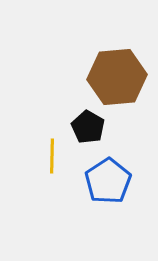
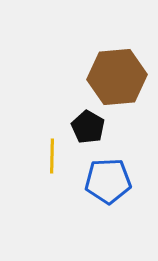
blue pentagon: rotated 30 degrees clockwise
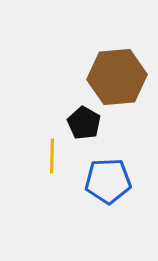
black pentagon: moved 4 px left, 4 px up
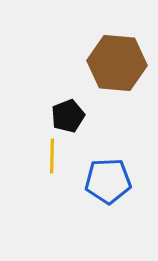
brown hexagon: moved 14 px up; rotated 10 degrees clockwise
black pentagon: moved 16 px left, 7 px up; rotated 20 degrees clockwise
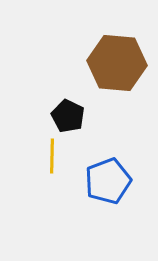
black pentagon: rotated 24 degrees counterclockwise
blue pentagon: rotated 18 degrees counterclockwise
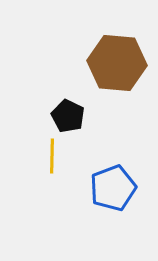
blue pentagon: moved 5 px right, 7 px down
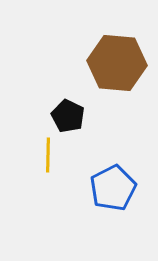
yellow line: moved 4 px left, 1 px up
blue pentagon: rotated 6 degrees counterclockwise
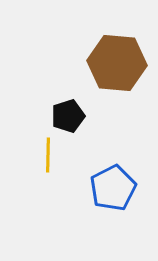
black pentagon: rotated 28 degrees clockwise
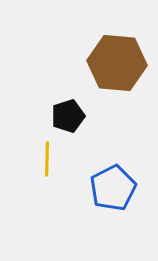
yellow line: moved 1 px left, 4 px down
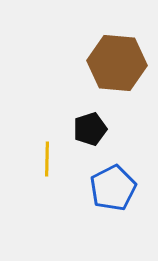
black pentagon: moved 22 px right, 13 px down
